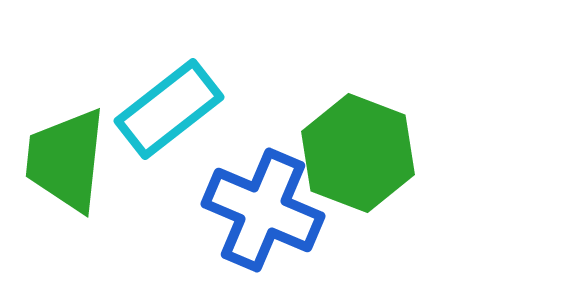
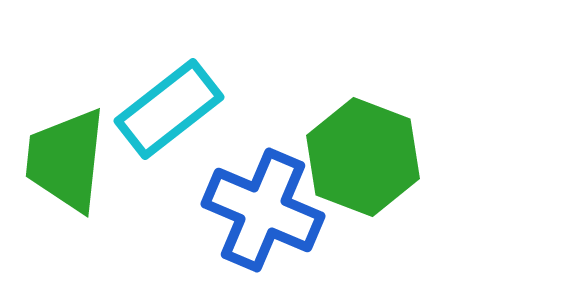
green hexagon: moved 5 px right, 4 px down
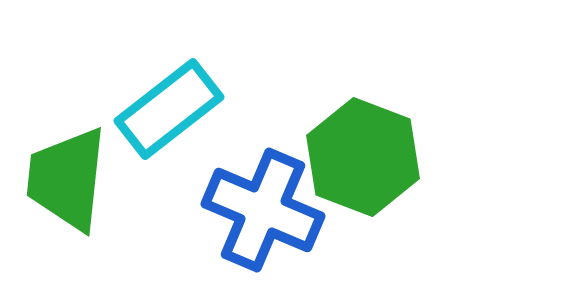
green trapezoid: moved 1 px right, 19 px down
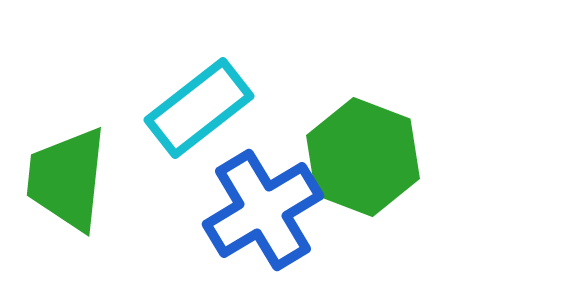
cyan rectangle: moved 30 px right, 1 px up
blue cross: rotated 36 degrees clockwise
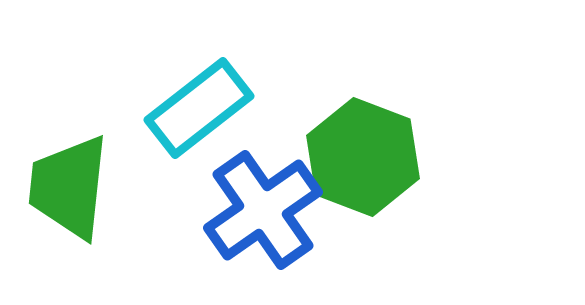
green trapezoid: moved 2 px right, 8 px down
blue cross: rotated 4 degrees counterclockwise
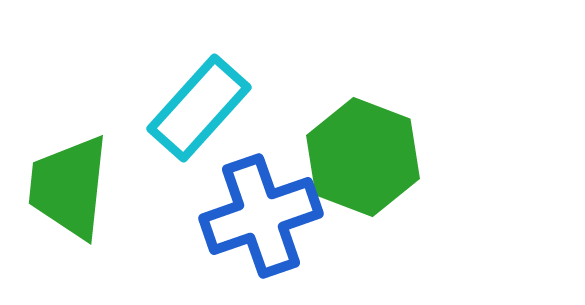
cyan rectangle: rotated 10 degrees counterclockwise
blue cross: moved 2 px left, 6 px down; rotated 16 degrees clockwise
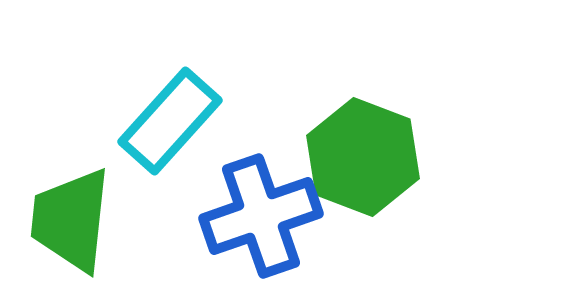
cyan rectangle: moved 29 px left, 13 px down
green trapezoid: moved 2 px right, 33 px down
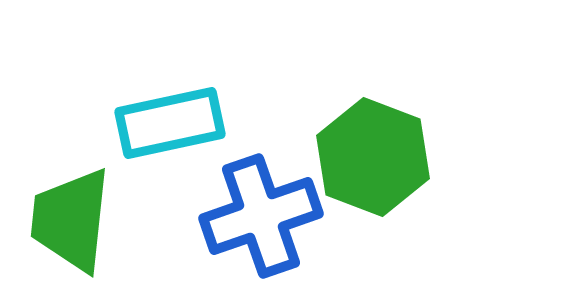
cyan rectangle: moved 2 px down; rotated 36 degrees clockwise
green hexagon: moved 10 px right
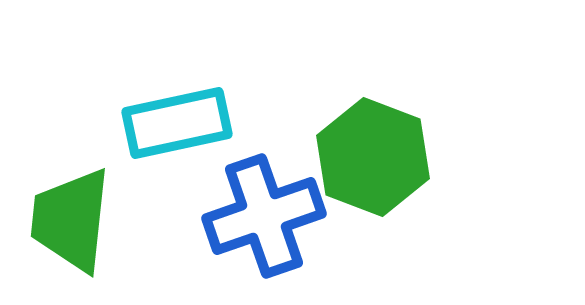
cyan rectangle: moved 7 px right
blue cross: moved 3 px right
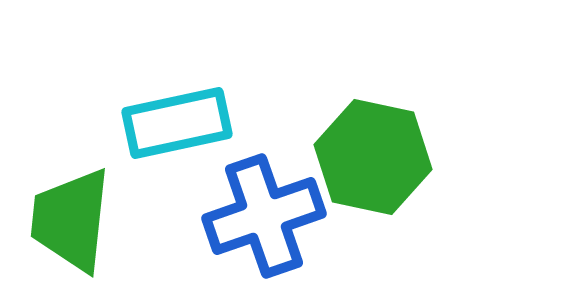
green hexagon: rotated 9 degrees counterclockwise
